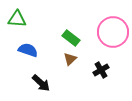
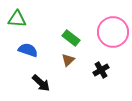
brown triangle: moved 2 px left, 1 px down
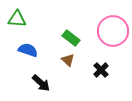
pink circle: moved 1 px up
brown triangle: rotated 32 degrees counterclockwise
black cross: rotated 14 degrees counterclockwise
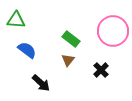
green triangle: moved 1 px left, 1 px down
green rectangle: moved 1 px down
blue semicircle: moved 1 px left; rotated 18 degrees clockwise
brown triangle: rotated 24 degrees clockwise
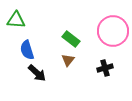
blue semicircle: rotated 144 degrees counterclockwise
black cross: moved 4 px right, 2 px up; rotated 28 degrees clockwise
black arrow: moved 4 px left, 10 px up
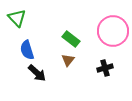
green triangle: moved 1 px right, 2 px up; rotated 42 degrees clockwise
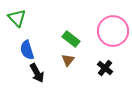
black cross: rotated 35 degrees counterclockwise
black arrow: rotated 18 degrees clockwise
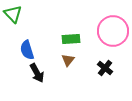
green triangle: moved 4 px left, 4 px up
green rectangle: rotated 42 degrees counterclockwise
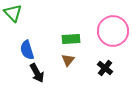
green triangle: moved 1 px up
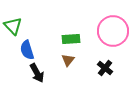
green triangle: moved 13 px down
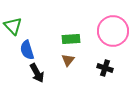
black cross: rotated 21 degrees counterclockwise
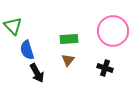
green rectangle: moved 2 px left
